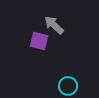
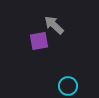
purple square: rotated 24 degrees counterclockwise
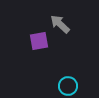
gray arrow: moved 6 px right, 1 px up
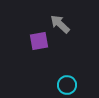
cyan circle: moved 1 px left, 1 px up
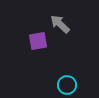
purple square: moved 1 px left
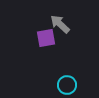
purple square: moved 8 px right, 3 px up
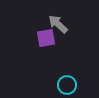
gray arrow: moved 2 px left
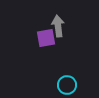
gray arrow: moved 2 px down; rotated 40 degrees clockwise
